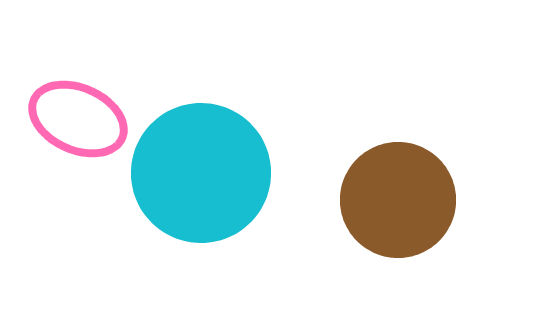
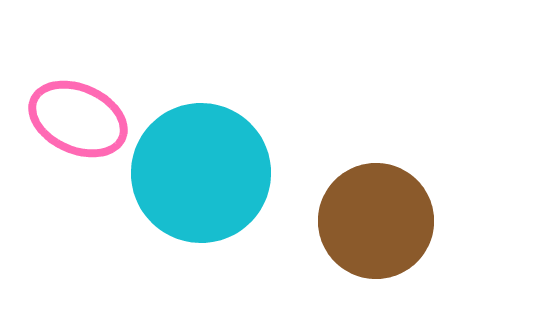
brown circle: moved 22 px left, 21 px down
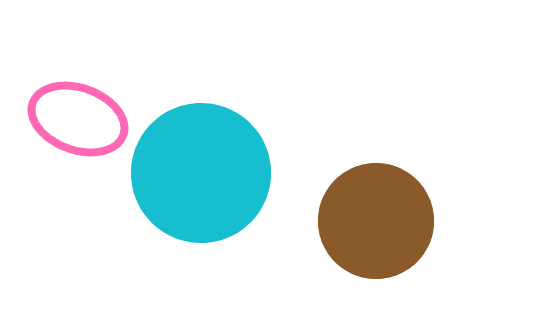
pink ellipse: rotated 4 degrees counterclockwise
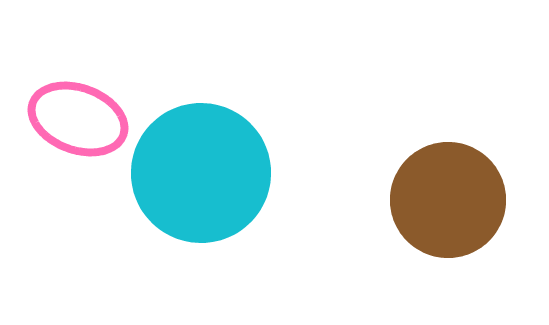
brown circle: moved 72 px right, 21 px up
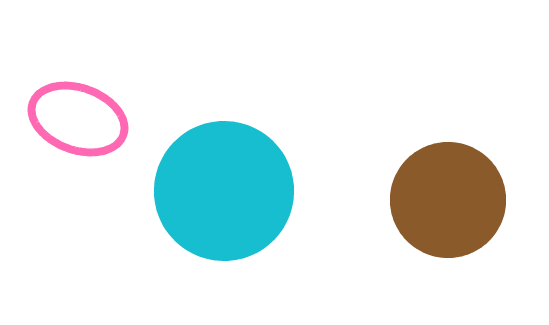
cyan circle: moved 23 px right, 18 px down
